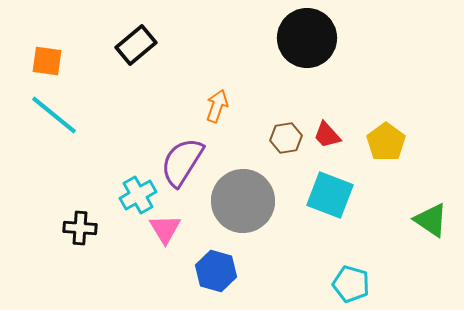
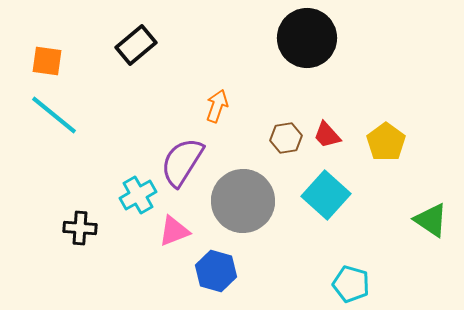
cyan square: moved 4 px left; rotated 21 degrees clockwise
pink triangle: moved 9 px right, 2 px down; rotated 40 degrees clockwise
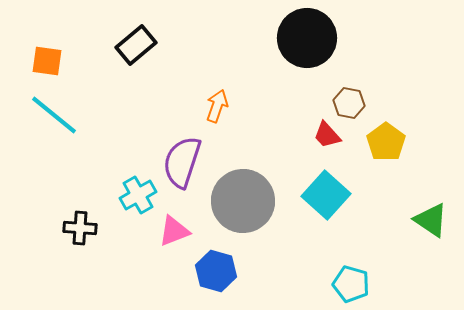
brown hexagon: moved 63 px right, 35 px up; rotated 20 degrees clockwise
purple semicircle: rotated 14 degrees counterclockwise
